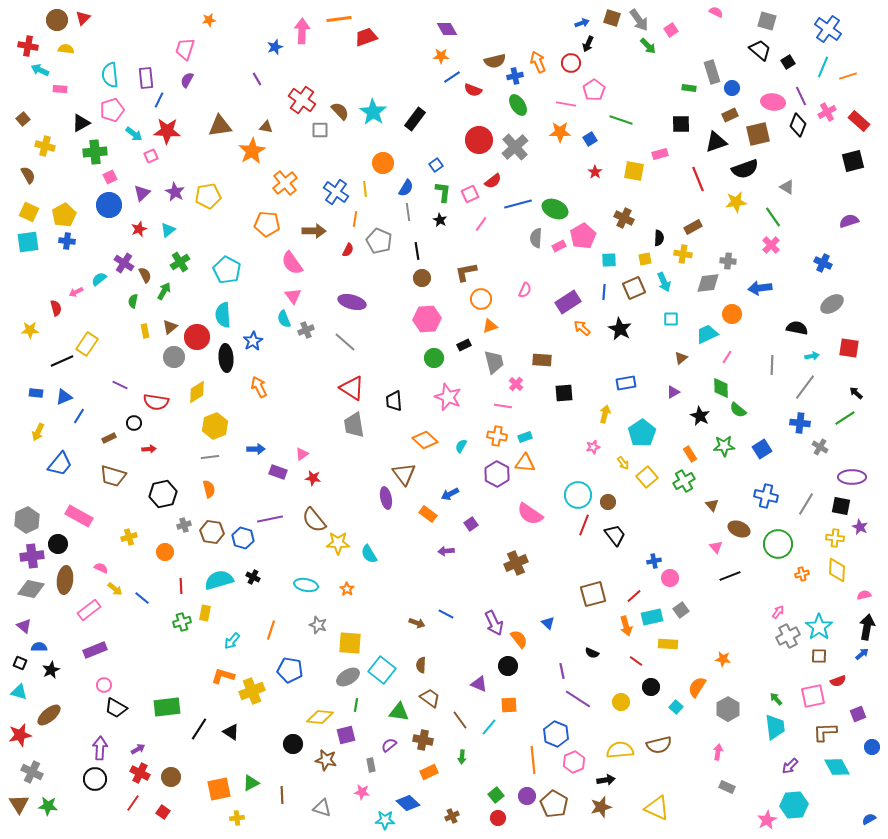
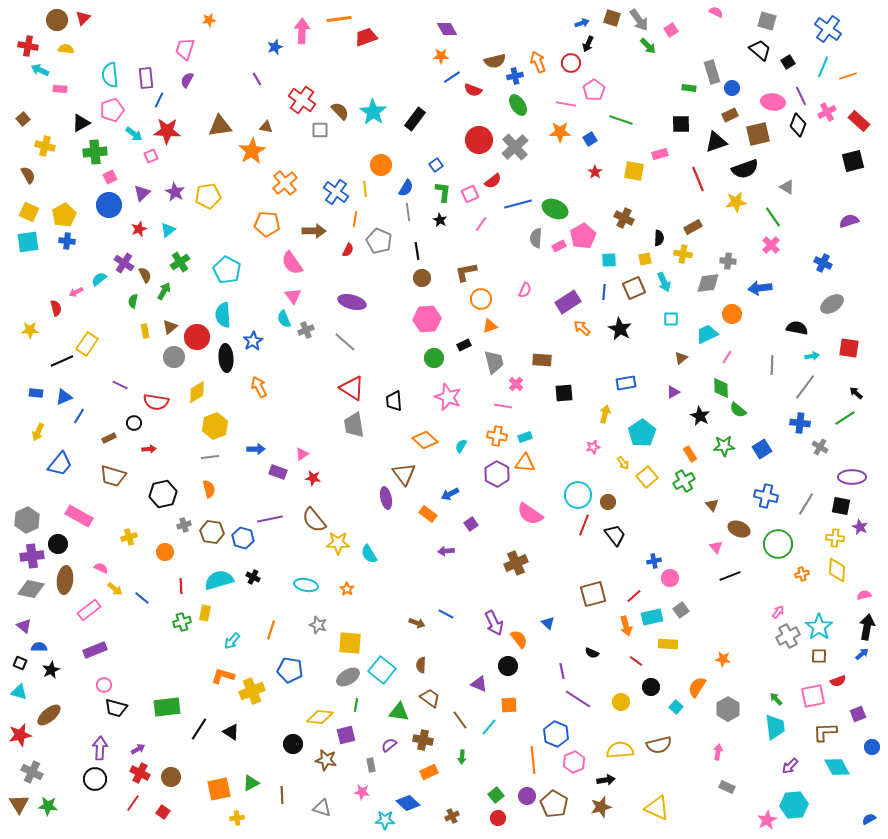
orange circle at (383, 163): moved 2 px left, 2 px down
black trapezoid at (116, 708): rotated 15 degrees counterclockwise
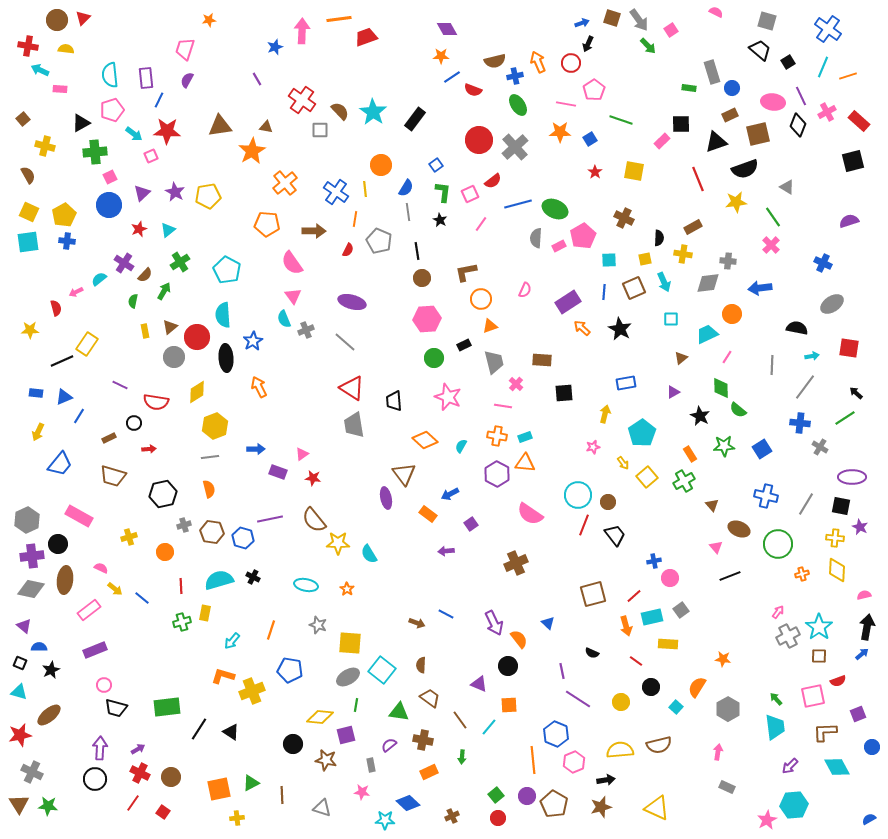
pink rectangle at (660, 154): moved 2 px right, 13 px up; rotated 28 degrees counterclockwise
brown semicircle at (145, 275): rotated 70 degrees clockwise
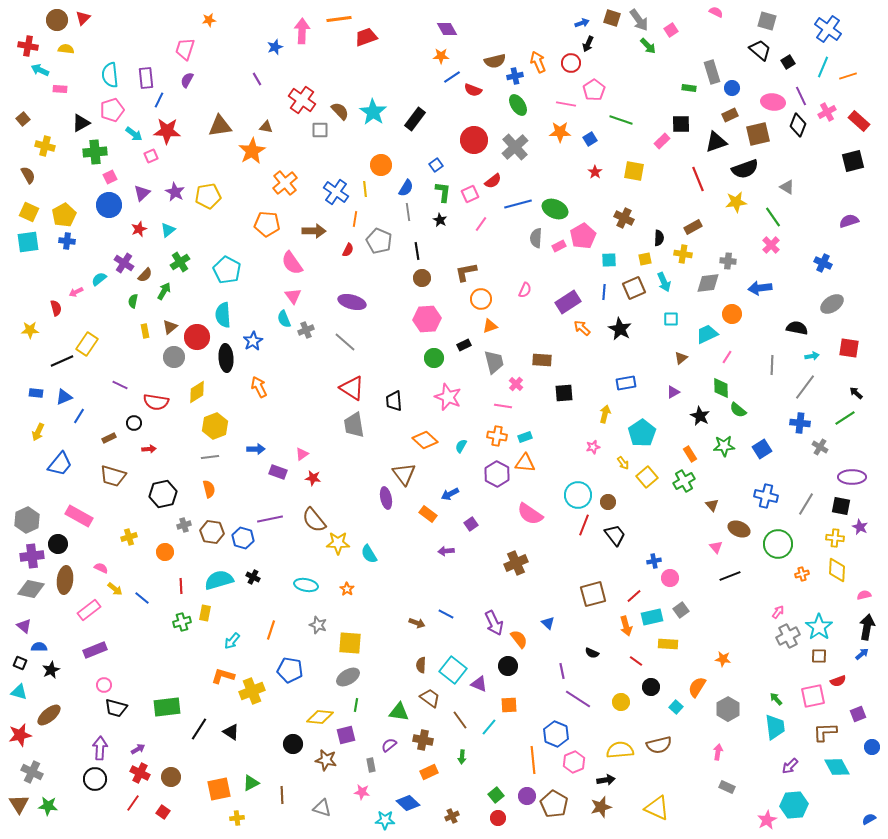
red circle at (479, 140): moved 5 px left
cyan square at (382, 670): moved 71 px right
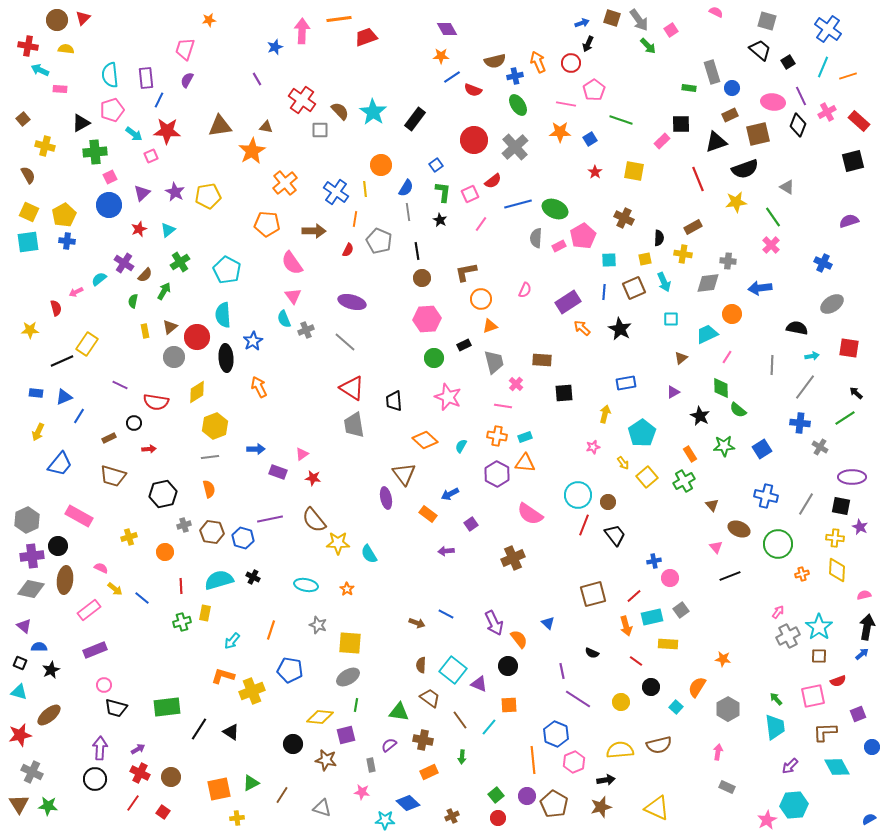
black circle at (58, 544): moved 2 px down
brown cross at (516, 563): moved 3 px left, 5 px up
brown line at (282, 795): rotated 36 degrees clockwise
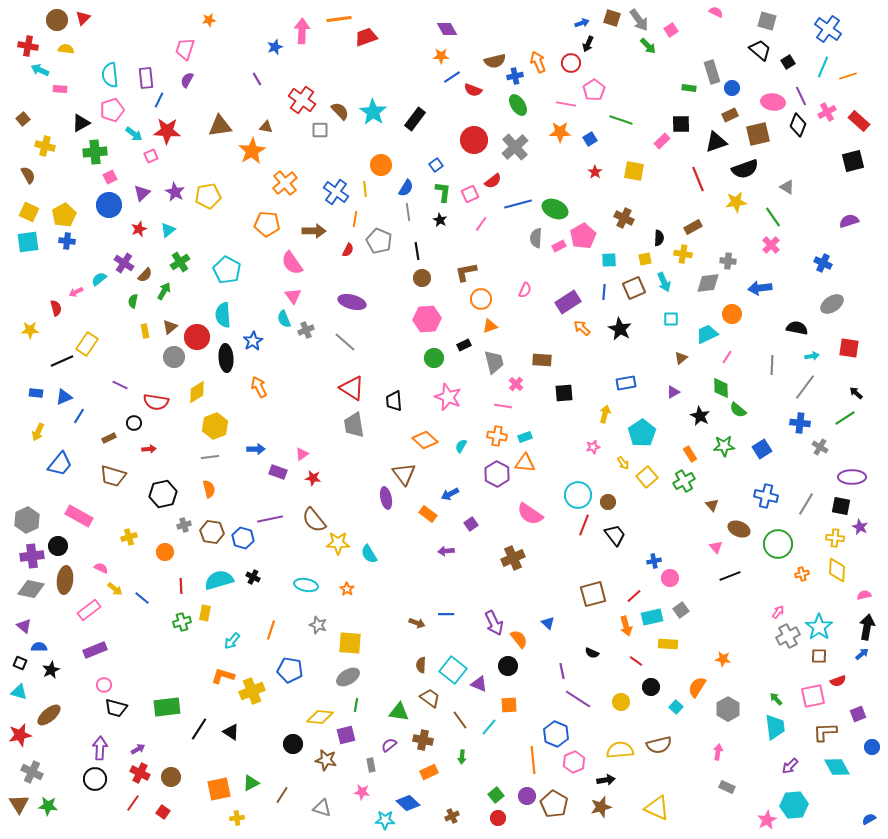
blue line at (446, 614): rotated 28 degrees counterclockwise
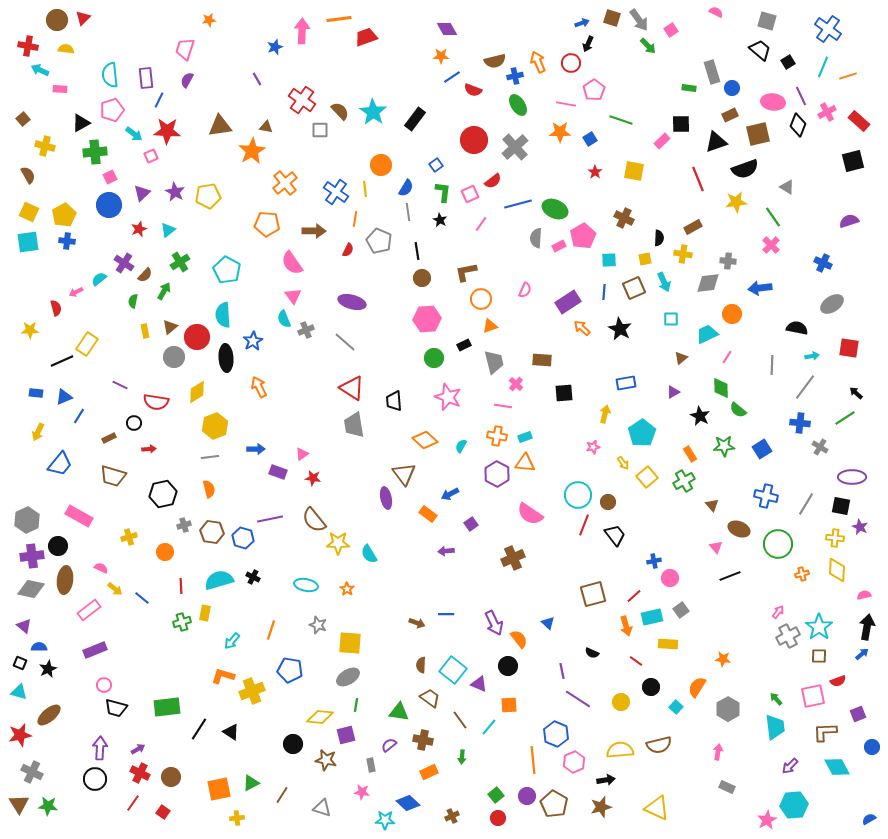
black star at (51, 670): moved 3 px left, 1 px up
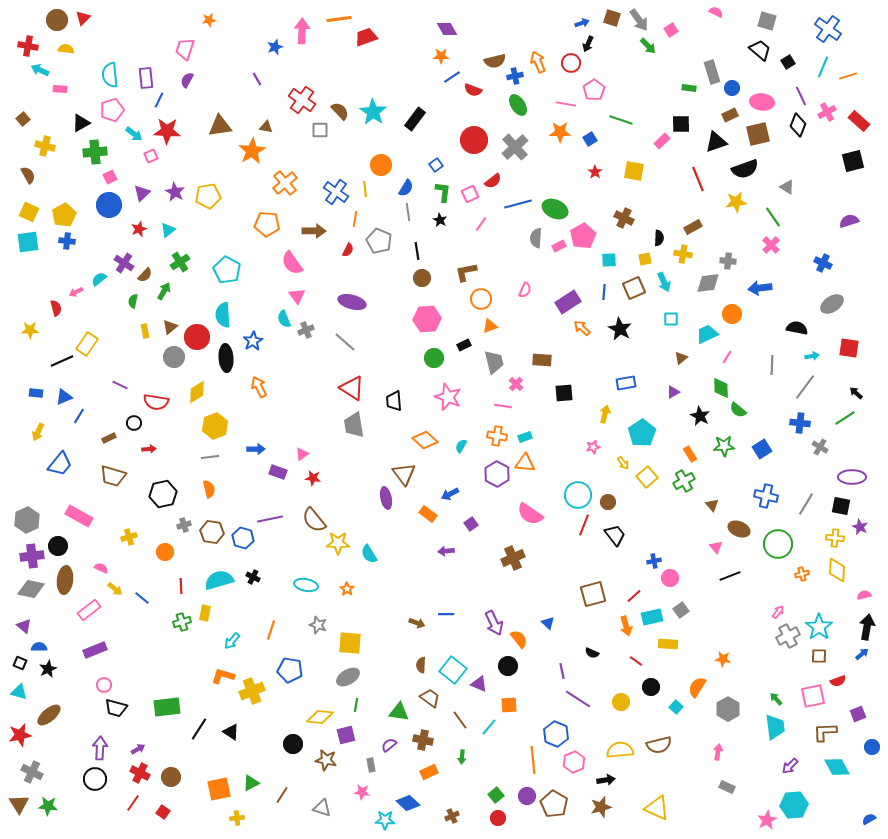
pink ellipse at (773, 102): moved 11 px left
pink triangle at (293, 296): moved 4 px right
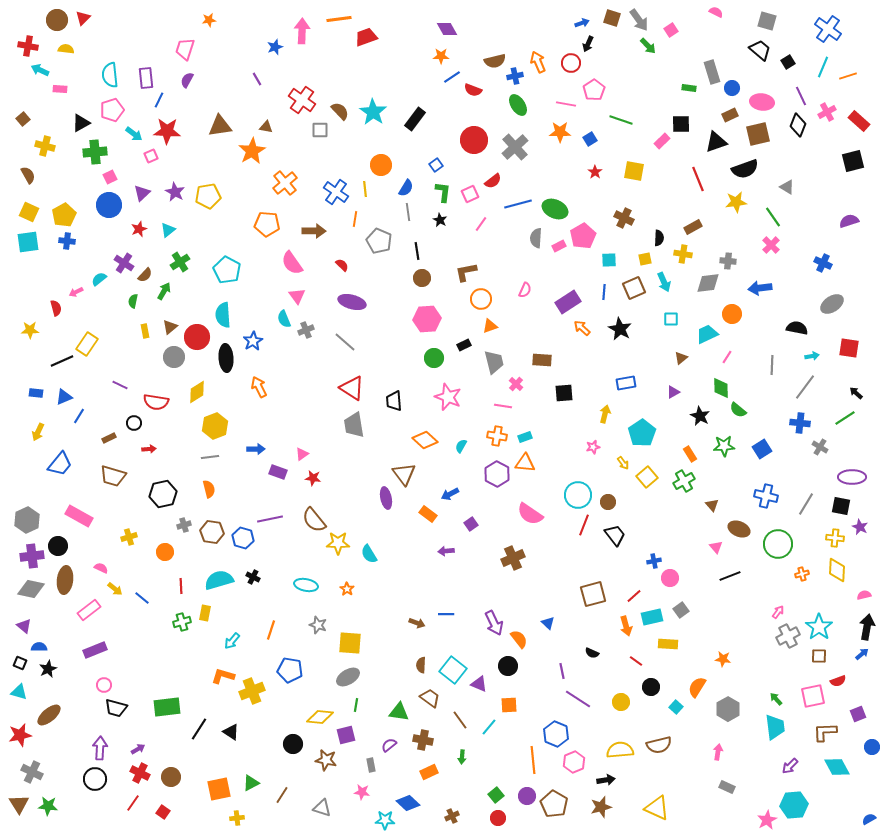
red semicircle at (348, 250): moved 6 px left, 15 px down; rotated 72 degrees counterclockwise
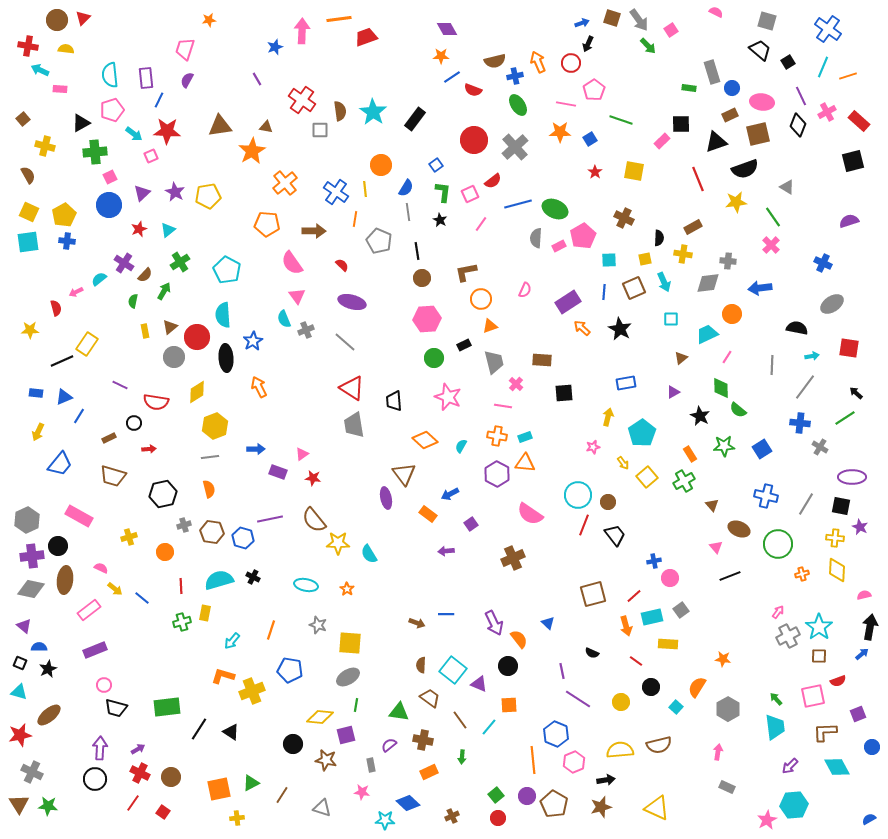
brown semicircle at (340, 111): rotated 36 degrees clockwise
yellow arrow at (605, 414): moved 3 px right, 3 px down
black arrow at (867, 627): moved 3 px right
